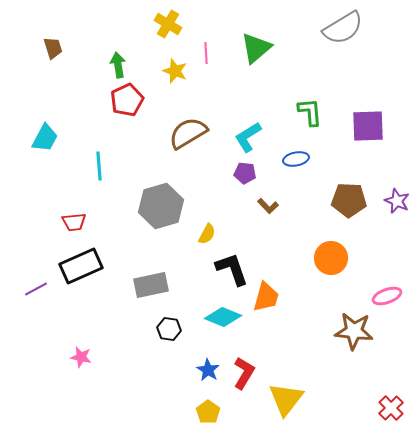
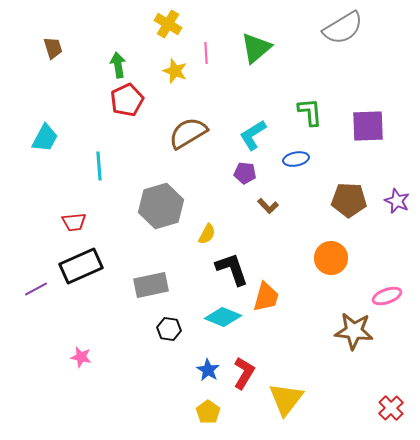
cyan L-shape: moved 5 px right, 2 px up
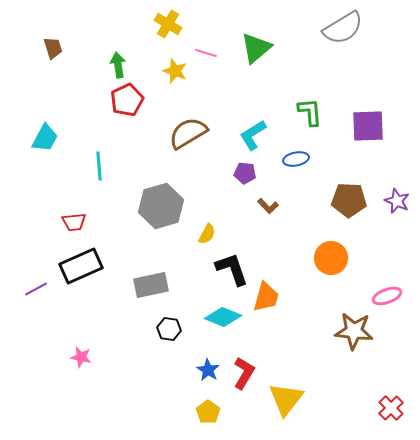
pink line: rotated 70 degrees counterclockwise
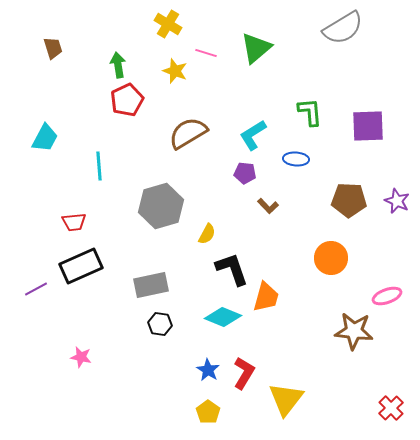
blue ellipse: rotated 15 degrees clockwise
black hexagon: moved 9 px left, 5 px up
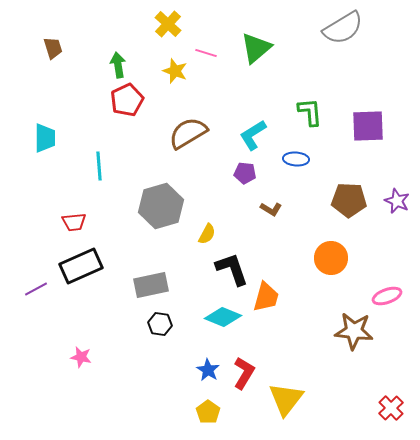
yellow cross: rotated 12 degrees clockwise
cyan trapezoid: rotated 28 degrees counterclockwise
brown L-shape: moved 3 px right, 3 px down; rotated 15 degrees counterclockwise
